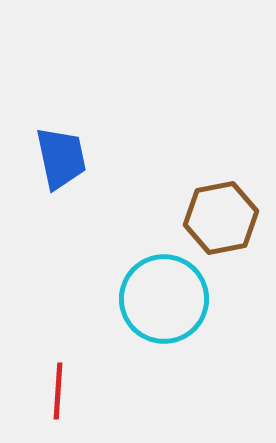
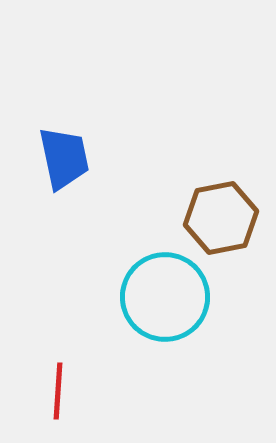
blue trapezoid: moved 3 px right
cyan circle: moved 1 px right, 2 px up
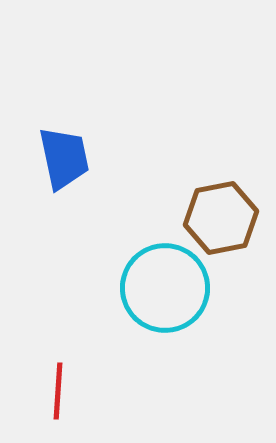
cyan circle: moved 9 px up
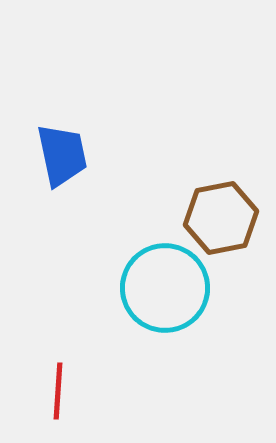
blue trapezoid: moved 2 px left, 3 px up
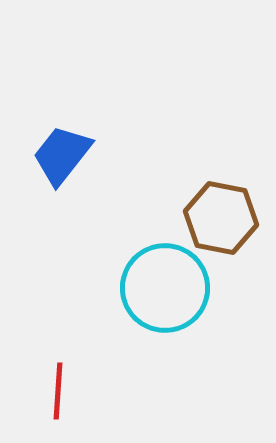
blue trapezoid: rotated 130 degrees counterclockwise
brown hexagon: rotated 22 degrees clockwise
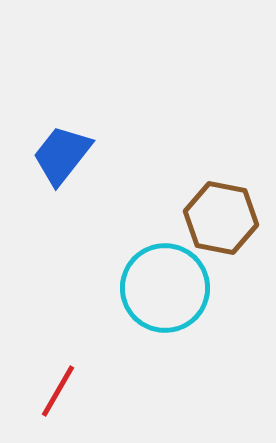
red line: rotated 26 degrees clockwise
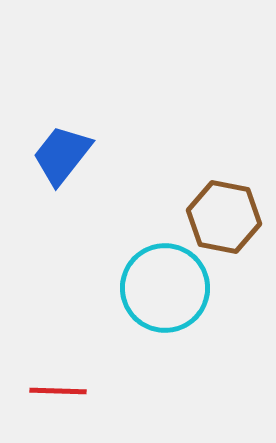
brown hexagon: moved 3 px right, 1 px up
red line: rotated 62 degrees clockwise
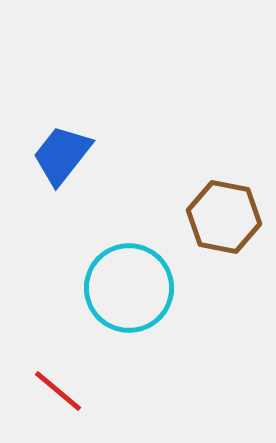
cyan circle: moved 36 px left
red line: rotated 38 degrees clockwise
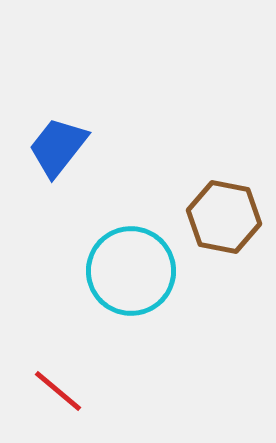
blue trapezoid: moved 4 px left, 8 px up
cyan circle: moved 2 px right, 17 px up
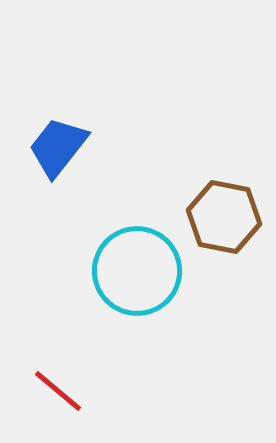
cyan circle: moved 6 px right
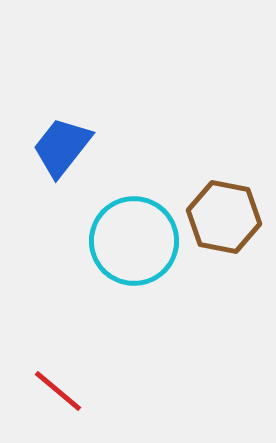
blue trapezoid: moved 4 px right
cyan circle: moved 3 px left, 30 px up
